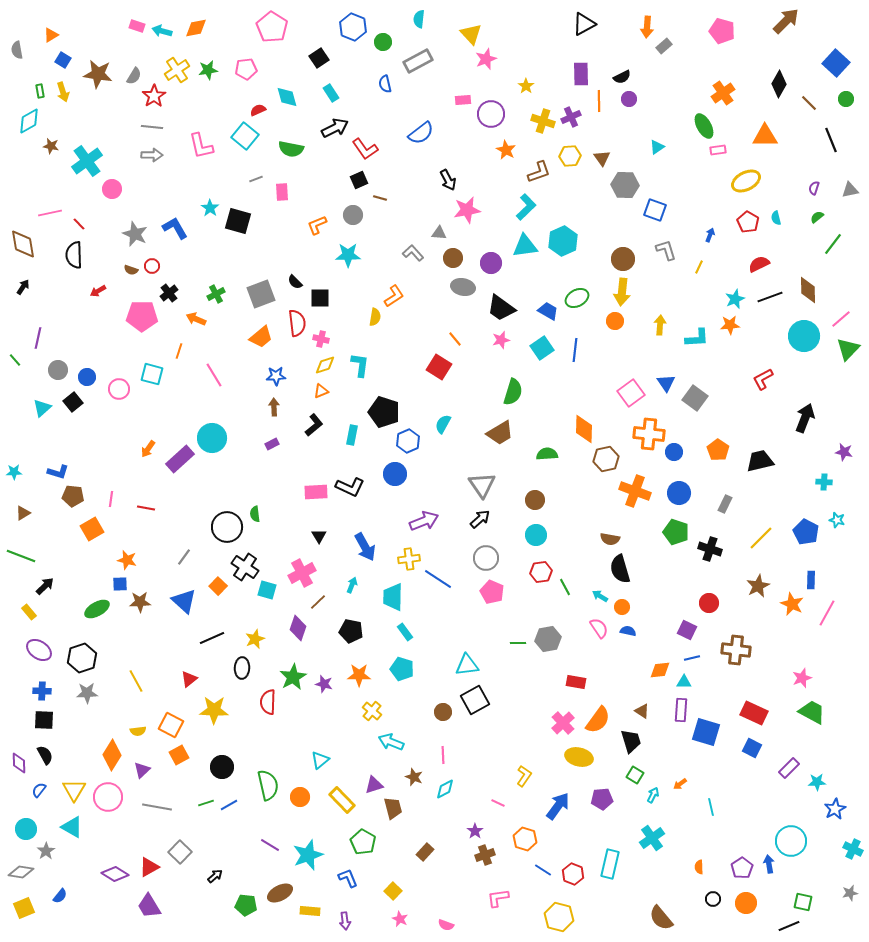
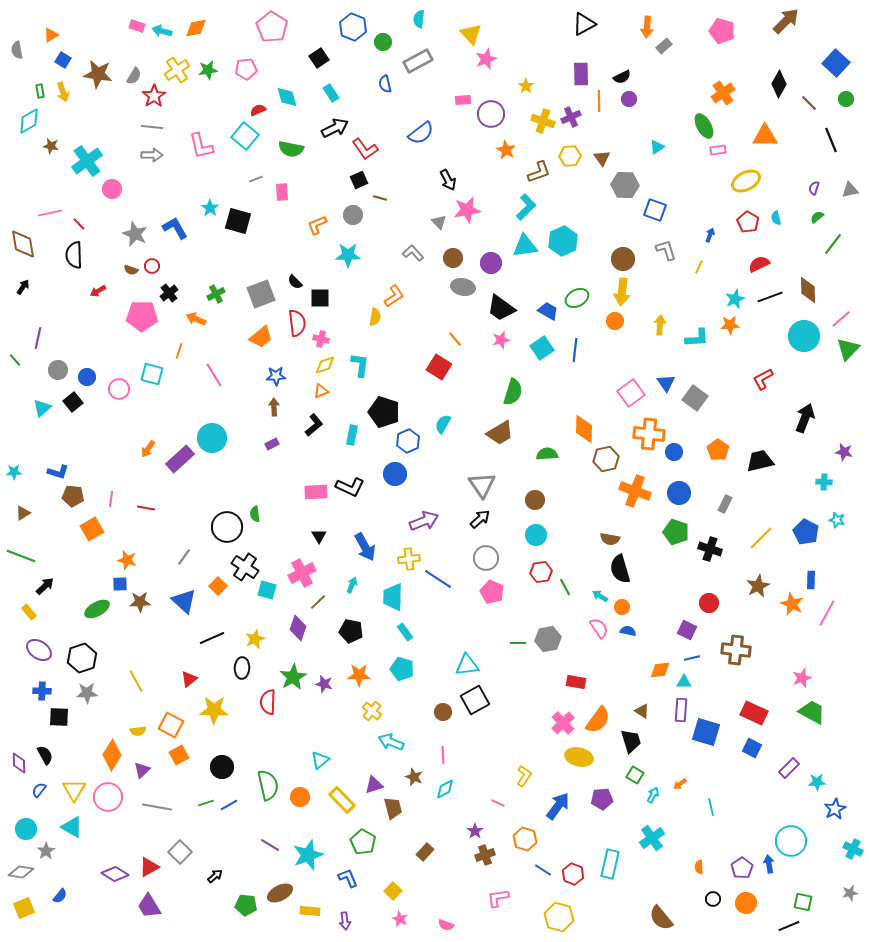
gray triangle at (439, 233): moved 11 px up; rotated 42 degrees clockwise
black square at (44, 720): moved 15 px right, 3 px up
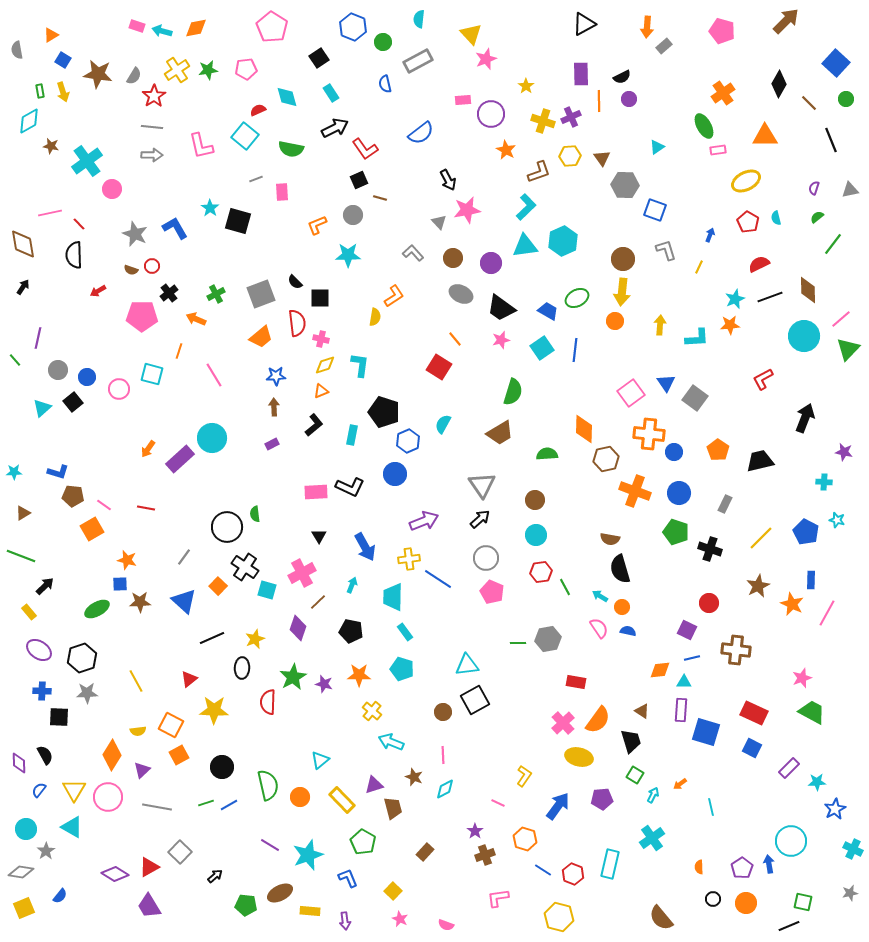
gray ellipse at (463, 287): moved 2 px left, 7 px down; rotated 15 degrees clockwise
pink line at (111, 499): moved 7 px left, 6 px down; rotated 63 degrees counterclockwise
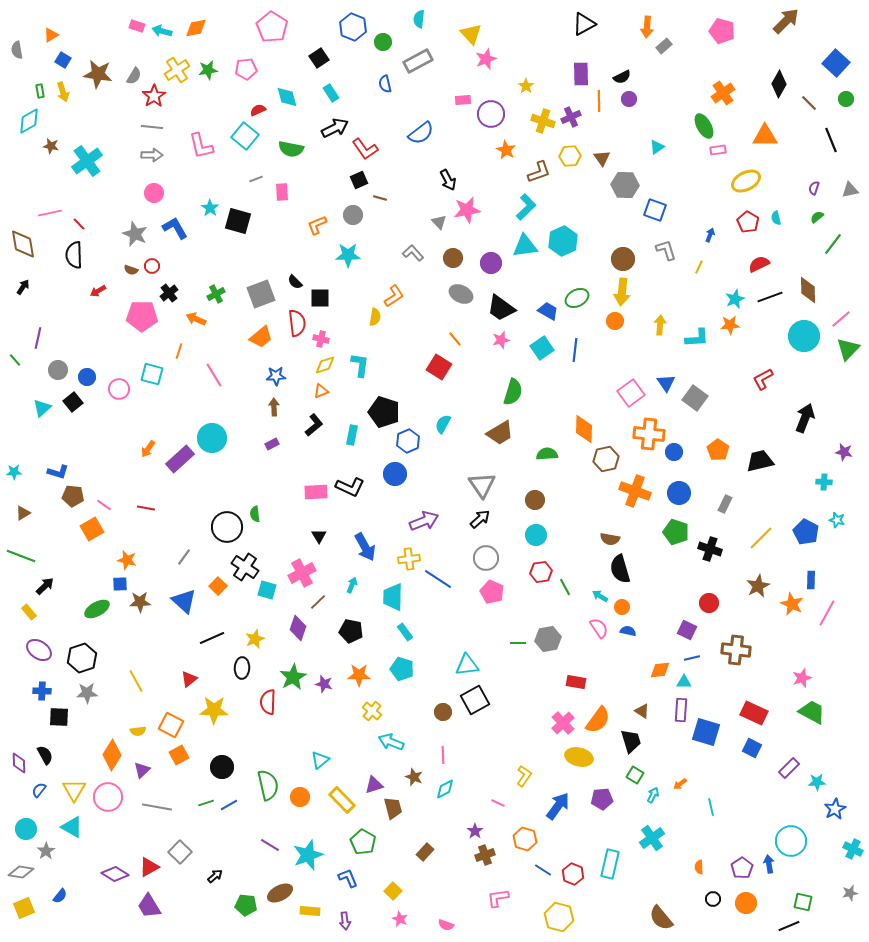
pink circle at (112, 189): moved 42 px right, 4 px down
